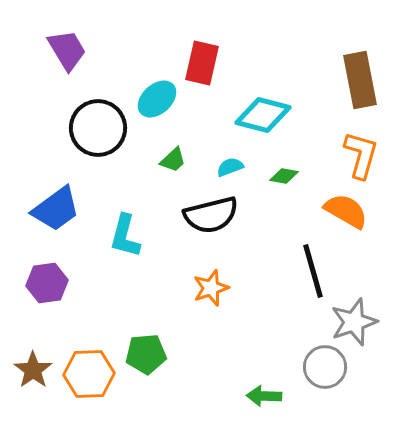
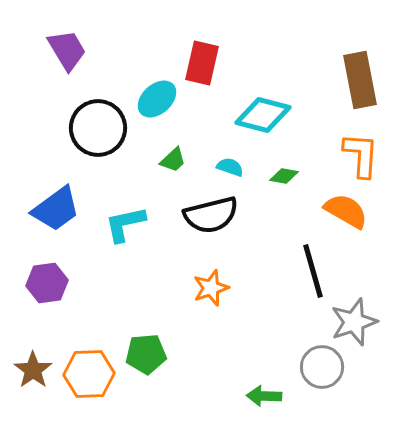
orange L-shape: rotated 12 degrees counterclockwise
cyan semicircle: rotated 40 degrees clockwise
cyan L-shape: moved 12 px up; rotated 63 degrees clockwise
gray circle: moved 3 px left
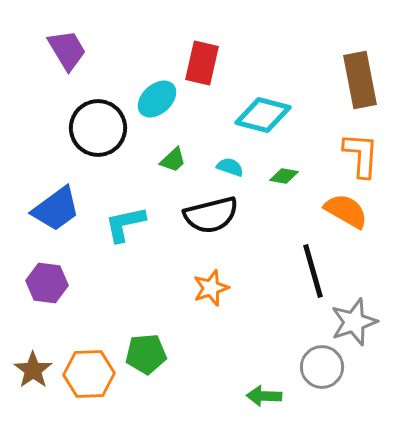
purple hexagon: rotated 15 degrees clockwise
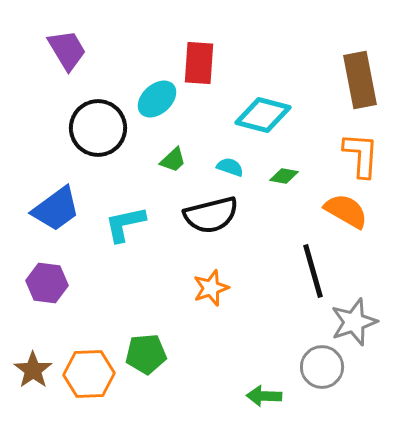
red rectangle: moved 3 px left; rotated 9 degrees counterclockwise
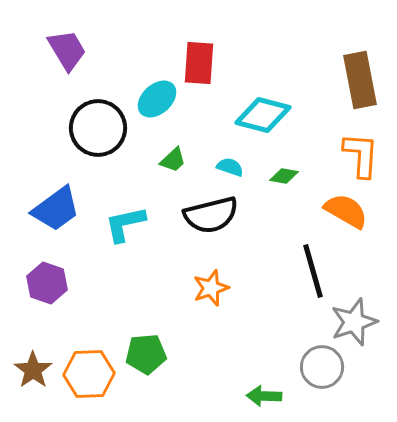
purple hexagon: rotated 12 degrees clockwise
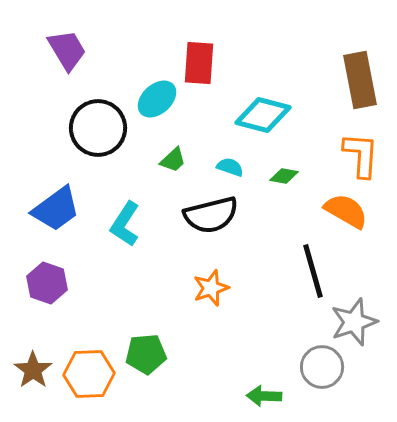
cyan L-shape: rotated 45 degrees counterclockwise
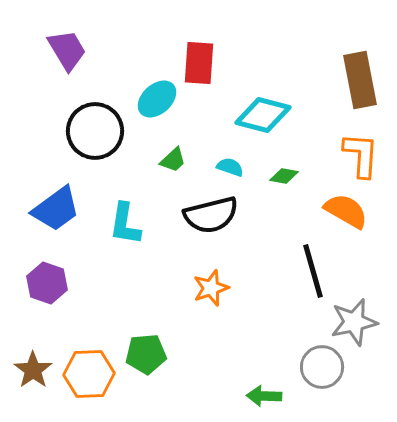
black circle: moved 3 px left, 3 px down
cyan L-shape: rotated 24 degrees counterclockwise
gray star: rotated 6 degrees clockwise
